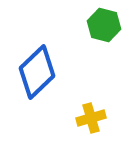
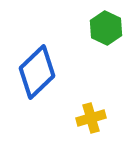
green hexagon: moved 2 px right, 3 px down; rotated 12 degrees clockwise
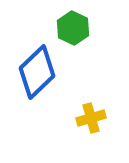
green hexagon: moved 33 px left
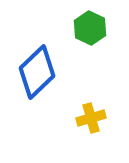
green hexagon: moved 17 px right
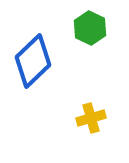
blue diamond: moved 4 px left, 11 px up
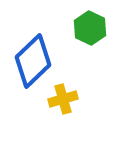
yellow cross: moved 28 px left, 19 px up
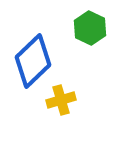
yellow cross: moved 2 px left, 1 px down
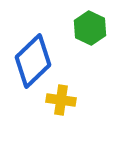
yellow cross: rotated 24 degrees clockwise
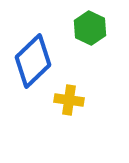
yellow cross: moved 8 px right
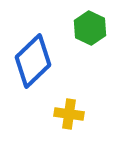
yellow cross: moved 14 px down
